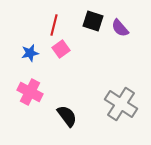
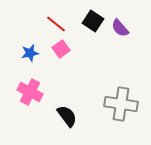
black square: rotated 15 degrees clockwise
red line: moved 2 px right, 1 px up; rotated 65 degrees counterclockwise
gray cross: rotated 24 degrees counterclockwise
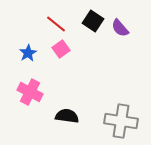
blue star: moved 2 px left; rotated 18 degrees counterclockwise
gray cross: moved 17 px down
black semicircle: rotated 45 degrees counterclockwise
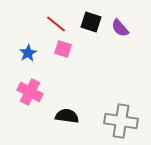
black square: moved 2 px left, 1 px down; rotated 15 degrees counterclockwise
pink square: moved 2 px right; rotated 36 degrees counterclockwise
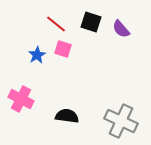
purple semicircle: moved 1 px right, 1 px down
blue star: moved 9 px right, 2 px down
pink cross: moved 9 px left, 7 px down
gray cross: rotated 16 degrees clockwise
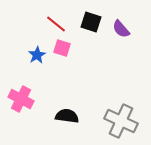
pink square: moved 1 px left, 1 px up
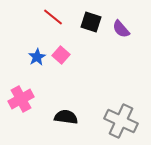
red line: moved 3 px left, 7 px up
pink square: moved 1 px left, 7 px down; rotated 24 degrees clockwise
blue star: moved 2 px down
pink cross: rotated 35 degrees clockwise
black semicircle: moved 1 px left, 1 px down
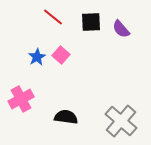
black square: rotated 20 degrees counterclockwise
gray cross: rotated 16 degrees clockwise
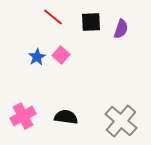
purple semicircle: rotated 120 degrees counterclockwise
pink cross: moved 2 px right, 17 px down
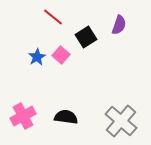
black square: moved 5 px left, 15 px down; rotated 30 degrees counterclockwise
purple semicircle: moved 2 px left, 4 px up
